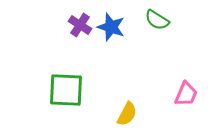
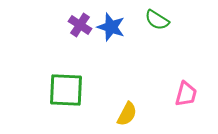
pink trapezoid: rotated 8 degrees counterclockwise
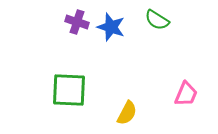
purple cross: moved 3 px left, 3 px up; rotated 15 degrees counterclockwise
green square: moved 3 px right
pink trapezoid: rotated 8 degrees clockwise
yellow semicircle: moved 1 px up
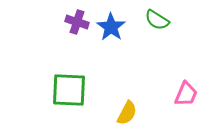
blue star: rotated 16 degrees clockwise
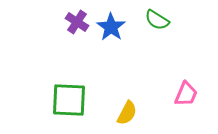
purple cross: rotated 15 degrees clockwise
green square: moved 10 px down
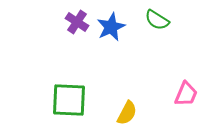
blue star: rotated 12 degrees clockwise
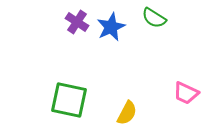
green semicircle: moved 3 px left, 2 px up
pink trapezoid: moved 1 px up; rotated 92 degrees clockwise
green square: rotated 9 degrees clockwise
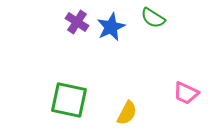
green semicircle: moved 1 px left
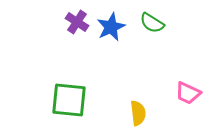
green semicircle: moved 1 px left, 5 px down
pink trapezoid: moved 2 px right
green square: rotated 6 degrees counterclockwise
yellow semicircle: moved 11 px right; rotated 35 degrees counterclockwise
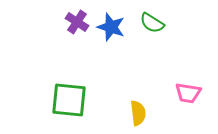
blue star: rotated 28 degrees counterclockwise
pink trapezoid: rotated 16 degrees counterclockwise
